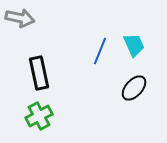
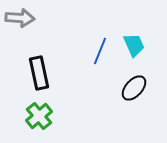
gray arrow: rotated 8 degrees counterclockwise
green cross: rotated 12 degrees counterclockwise
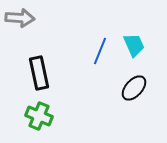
green cross: rotated 28 degrees counterclockwise
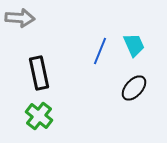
green cross: rotated 16 degrees clockwise
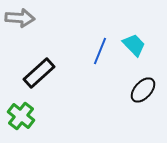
cyan trapezoid: rotated 20 degrees counterclockwise
black rectangle: rotated 60 degrees clockwise
black ellipse: moved 9 px right, 2 px down
green cross: moved 18 px left
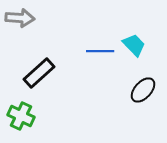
blue line: rotated 68 degrees clockwise
green cross: rotated 12 degrees counterclockwise
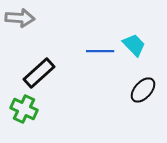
green cross: moved 3 px right, 7 px up
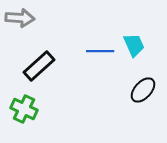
cyan trapezoid: rotated 20 degrees clockwise
black rectangle: moved 7 px up
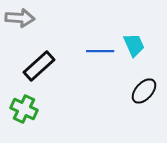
black ellipse: moved 1 px right, 1 px down
